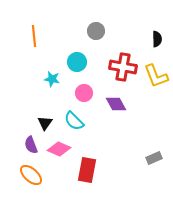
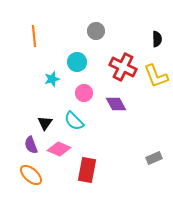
red cross: rotated 16 degrees clockwise
cyan star: rotated 28 degrees counterclockwise
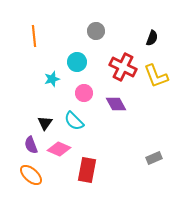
black semicircle: moved 5 px left, 1 px up; rotated 21 degrees clockwise
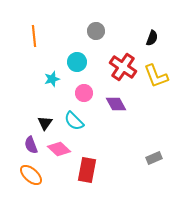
red cross: rotated 8 degrees clockwise
pink diamond: rotated 20 degrees clockwise
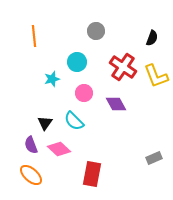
red rectangle: moved 5 px right, 4 px down
